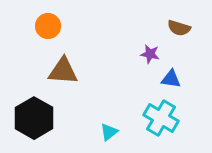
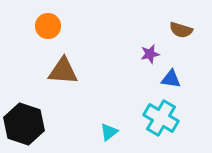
brown semicircle: moved 2 px right, 2 px down
purple star: rotated 24 degrees counterclockwise
black hexagon: moved 10 px left, 6 px down; rotated 12 degrees counterclockwise
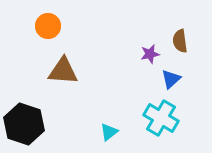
brown semicircle: moved 1 px left, 11 px down; rotated 65 degrees clockwise
blue triangle: rotated 50 degrees counterclockwise
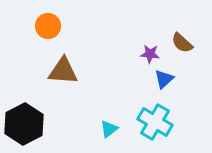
brown semicircle: moved 2 px right, 2 px down; rotated 40 degrees counterclockwise
purple star: rotated 18 degrees clockwise
blue triangle: moved 7 px left
cyan cross: moved 6 px left, 4 px down
black hexagon: rotated 15 degrees clockwise
cyan triangle: moved 3 px up
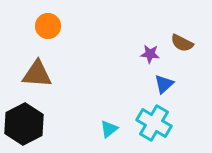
brown semicircle: rotated 15 degrees counterclockwise
brown triangle: moved 26 px left, 3 px down
blue triangle: moved 5 px down
cyan cross: moved 1 px left, 1 px down
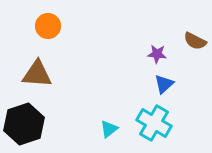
brown semicircle: moved 13 px right, 2 px up
purple star: moved 7 px right
black hexagon: rotated 9 degrees clockwise
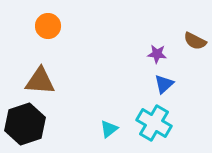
brown triangle: moved 3 px right, 7 px down
black hexagon: moved 1 px right
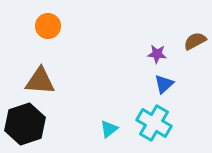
brown semicircle: rotated 125 degrees clockwise
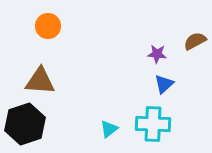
cyan cross: moved 1 px left, 1 px down; rotated 28 degrees counterclockwise
